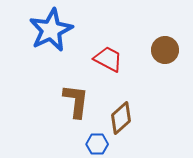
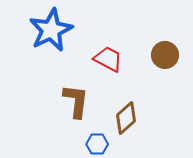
brown circle: moved 5 px down
brown diamond: moved 5 px right
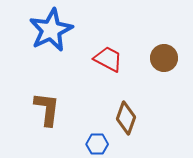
brown circle: moved 1 px left, 3 px down
brown L-shape: moved 29 px left, 8 px down
brown diamond: rotated 28 degrees counterclockwise
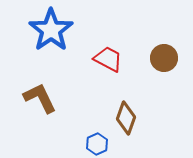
blue star: rotated 9 degrees counterclockwise
brown L-shape: moved 7 px left, 11 px up; rotated 33 degrees counterclockwise
blue hexagon: rotated 25 degrees counterclockwise
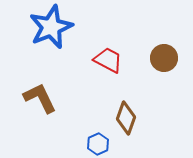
blue star: moved 3 px up; rotated 12 degrees clockwise
red trapezoid: moved 1 px down
blue hexagon: moved 1 px right
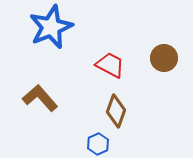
red trapezoid: moved 2 px right, 5 px down
brown L-shape: rotated 15 degrees counterclockwise
brown diamond: moved 10 px left, 7 px up
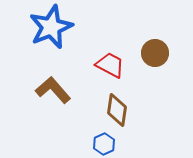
brown circle: moved 9 px left, 5 px up
brown L-shape: moved 13 px right, 8 px up
brown diamond: moved 1 px right, 1 px up; rotated 12 degrees counterclockwise
blue hexagon: moved 6 px right
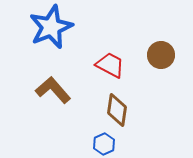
brown circle: moved 6 px right, 2 px down
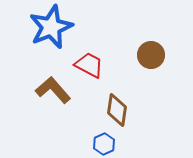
brown circle: moved 10 px left
red trapezoid: moved 21 px left
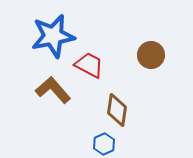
blue star: moved 2 px right, 9 px down; rotated 12 degrees clockwise
